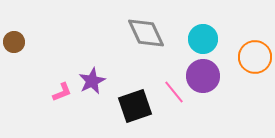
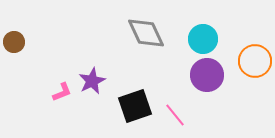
orange circle: moved 4 px down
purple circle: moved 4 px right, 1 px up
pink line: moved 1 px right, 23 px down
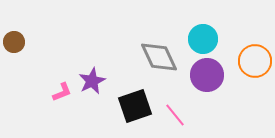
gray diamond: moved 13 px right, 24 px down
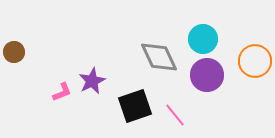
brown circle: moved 10 px down
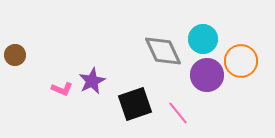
brown circle: moved 1 px right, 3 px down
gray diamond: moved 4 px right, 6 px up
orange circle: moved 14 px left
pink L-shape: moved 3 px up; rotated 45 degrees clockwise
black square: moved 2 px up
pink line: moved 3 px right, 2 px up
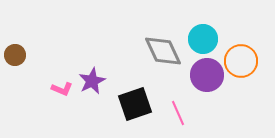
pink line: rotated 15 degrees clockwise
